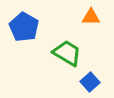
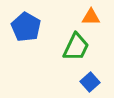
blue pentagon: moved 2 px right
green trapezoid: moved 9 px right, 6 px up; rotated 84 degrees clockwise
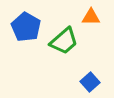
green trapezoid: moved 12 px left, 6 px up; rotated 24 degrees clockwise
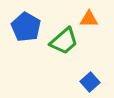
orange triangle: moved 2 px left, 2 px down
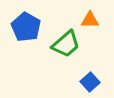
orange triangle: moved 1 px right, 1 px down
green trapezoid: moved 2 px right, 3 px down
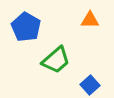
green trapezoid: moved 10 px left, 16 px down
blue square: moved 3 px down
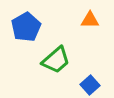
blue pentagon: rotated 12 degrees clockwise
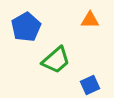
blue square: rotated 18 degrees clockwise
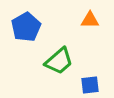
green trapezoid: moved 3 px right, 1 px down
blue square: rotated 18 degrees clockwise
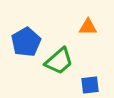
orange triangle: moved 2 px left, 7 px down
blue pentagon: moved 15 px down
